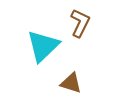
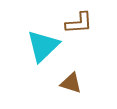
brown L-shape: moved 1 px left; rotated 60 degrees clockwise
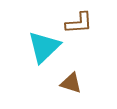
cyan triangle: moved 1 px right, 1 px down
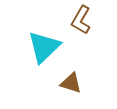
brown L-shape: moved 2 px right, 3 px up; rotated 124 degrees clockwise
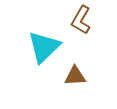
brown triangle: moved 4 px right, 7 px up; rotated 20 degrees counterclockwise
